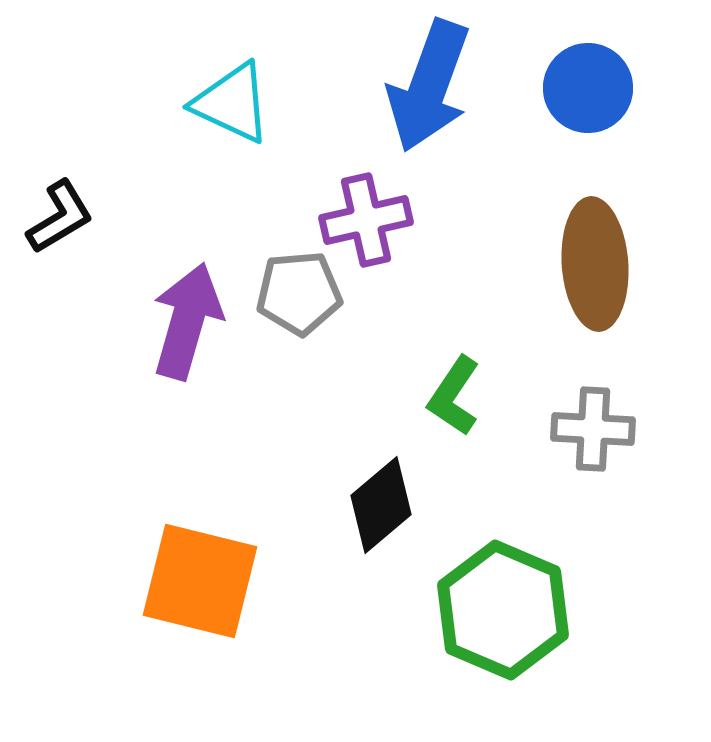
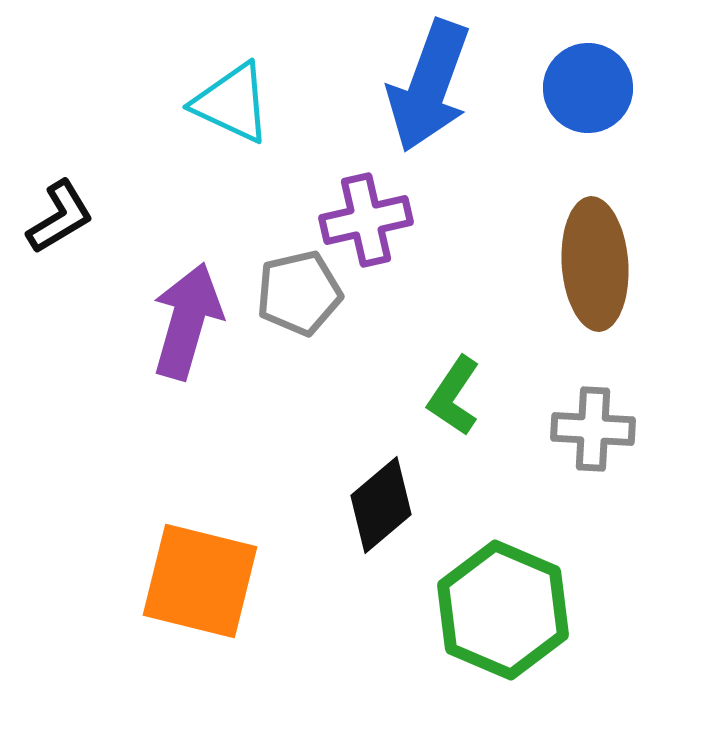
gray pentagon: rotated 8 degrees counterclockwise
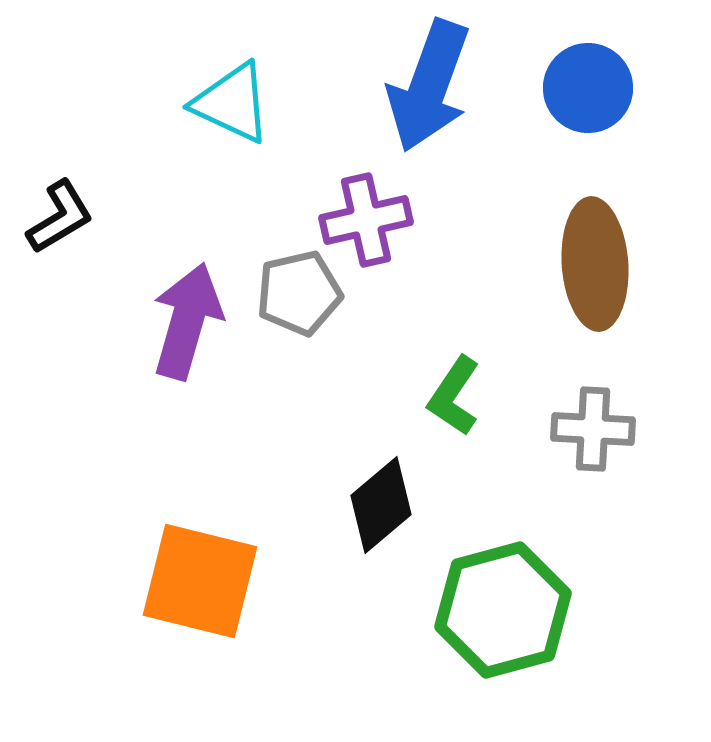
green hexagon: rotated 22 degrees clockwise
